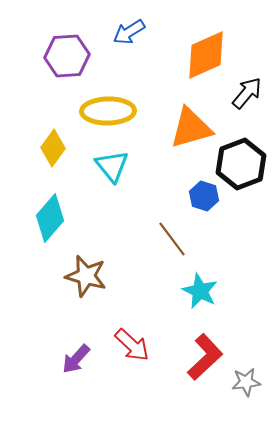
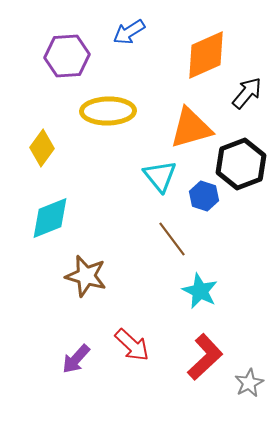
yellow diamond: moved 11 px left
cyan triangle: moved 48 px right, 10 px down
cyan diamond: rotated 27 degrees clockwise
gray star: moved 3 px right, 1 px down; rotated 20 degrees counterclockwise
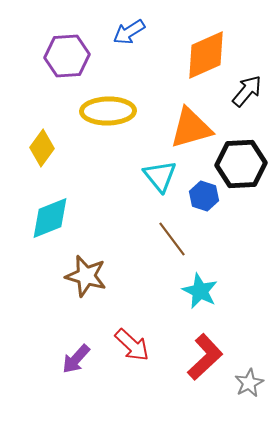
black arrow: moved 2 px up
black hexagon: rotated 18 degrees clockwise
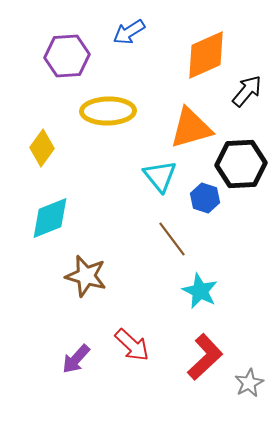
blue hexagon: moved 1 px right, 2 px down
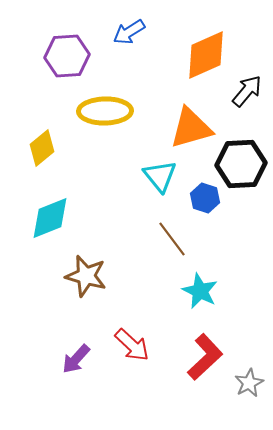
yellow ellipse: moved 3 px left
yellow diamond: rotated 15 degrees clockwise
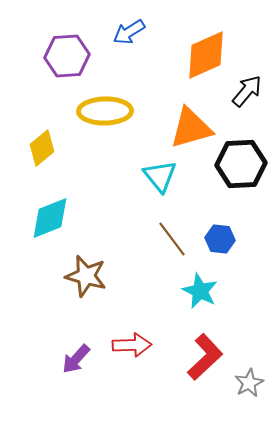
blue hexagon: moved 15 px right, 41 px down; rotated 12 degrees counterclockwise
red arrow: rotated 45 degrees counterclockwise
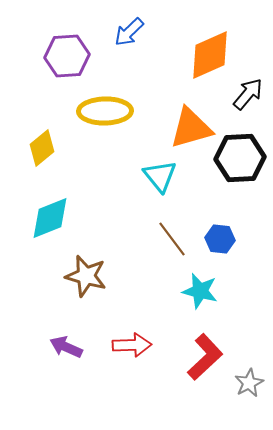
blue arrow: rotated 12 degrees counterclockwise
orange diamond: moved 4 px right
black arrow: moved 1 px right, 3 px down
black hexagon: moved 1 px left, 6 px up
cyan star: rotated 12 degrees counterclockwise
purple arrow: moved 10 px left, 12 px up; rotated 72 degrees clockwise
